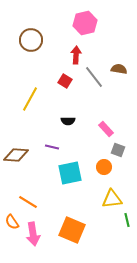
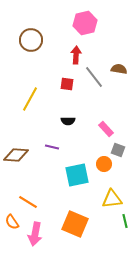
red square: moved 2 px right, 3 px down; rotated 24 degrees counterclockwise
orange circle: moved 3 px up
cyan square: moved 7 px right, 2 px down
green line: moved 2 px left, 1 px down
orange square: moved 3 px right, 6 px up
pink arrow: moved 2 px right; rotated 20 degrees clockwise
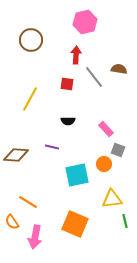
pink hexagon: moved 1 px up
pink arrow: moved 3 px down
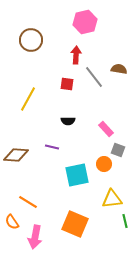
yellow line: moved 2 px left
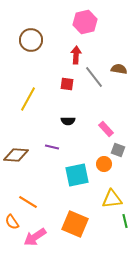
pink arrow: rotated 45 degrees clockwise
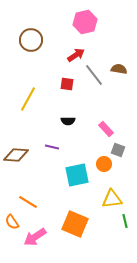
red arrow: rotated 54 degrees clockwise
gray line: moved 2 px up
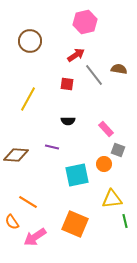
brown circle: moved 1 px left, 1 px down
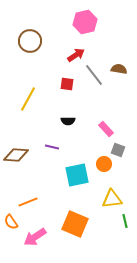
orange line: rotated 54 degrees counterclockwise
orange semicircle: moved 1 px left
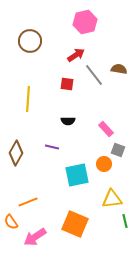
yellow line: rotated 25 degrees counterclockwise
brown diamond: moved 2 px up; rotated 65 degrees counterclockwise
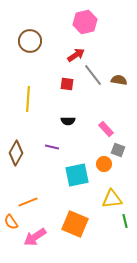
brown semicircle: moved 11 px down
gray line: moved 1 px left
